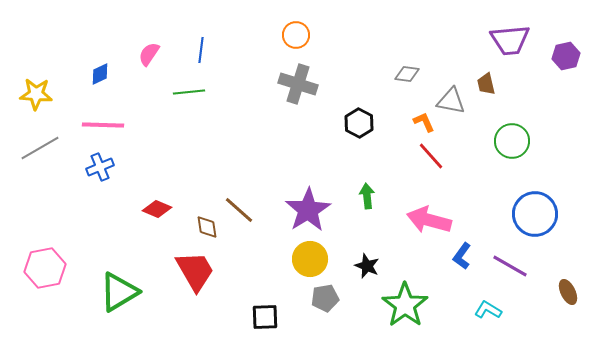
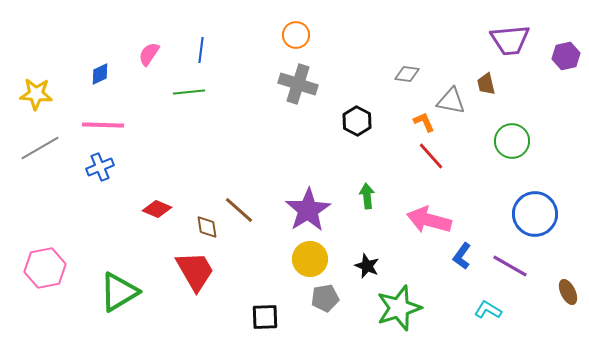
black hexagon: moved 2 px left, 2 px up
green star: moved 6 px left, 3 px down; rotated 18 degrees clockwise
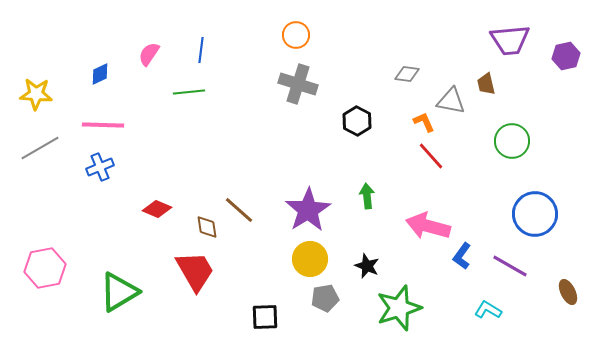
pink arrow: moved 1 px left, 6 px down
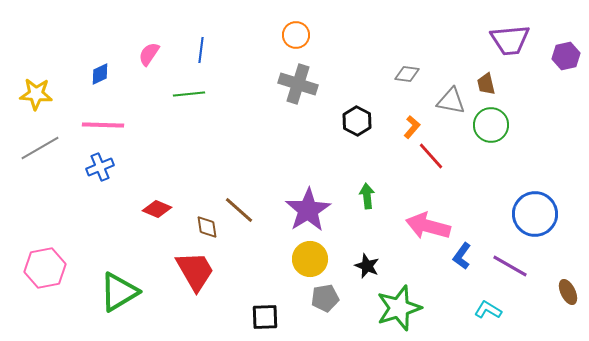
green line: moved 2 px down
orange L-shape: moved 12 px left, 5 px down; rotated 65 degrees clockwise
green circle: moved 21 px left, 16 px up
